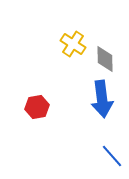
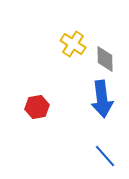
blue line: moved 7 px left
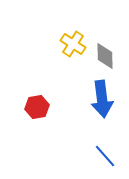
gray diamond: moved 3 px up
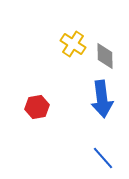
blue line: moved 2 px left, 2 px down
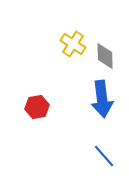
blue line: moved 1 px right, 2 px up
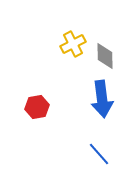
yellow cross: rotated 30 degrees clockwise
blue line: moved 5 px left, 2 px up
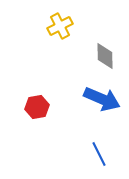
yellow cross: moved 13 px left, 18 px up
blue arrow: rotated 60 degrees counterclockwise
blue line: rotated 15 degrees clockwise
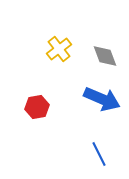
yellow cross: moved 1 px left, 23 px down; rotated 10 degrees counterclockwise
gray diamond: rotated 20 degrees counterclockwise
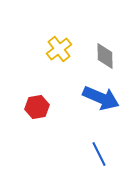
gray diamond: rotated 20 degrees clockwise
blue arrow: moved 1 px left, 1 px up
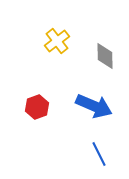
yellow cross: moved 2 px left, 8 px up
blue arrow: moved 7 px left, 8 px down
red hexagon: rotated 10 degrees counterclockwise
